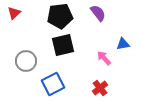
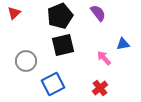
black pentagon: rotated 15 degrees counterclockwise
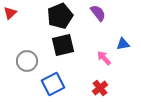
red triangle: moved 4 px left
gray circle: moved 1 px right
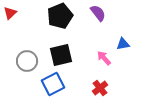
black square: moved 2 px left, 10 px down
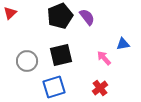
purple semicircle: moved 11 px left, 4 px down
blue square: moved 1 px right, 3 px down; rotated 10 degrees clockwise
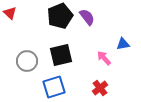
red triangle: rotated 32 degrees counterclockwise
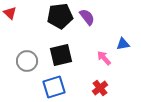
black pentagon: rotated 15 degrees clockwise
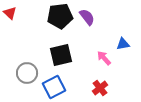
gray circle: moved 12 px down
blue square: rotated 10 degrees counterclockwise
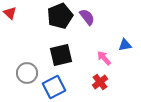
black pentagon: rotated 15 degrees counterclockwise
blue triangle: moved 2 px right, 1 px down
red cross: moved 6 px up
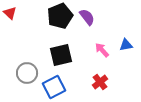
blue triangle: moved 1 px right
pink arrow: moved 2 px left, 8 px up
